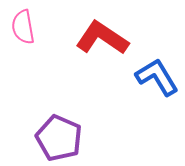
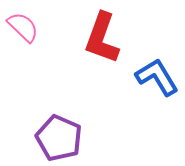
pink semicircle: rotated 144 degrees clockwise
red L-shape: rotated 104 degrees counterclockwise
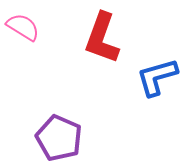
pink semicircle: rotated 12 degrees counterclockwise
blue L-shape: rotated 75 degrees counterclockwise
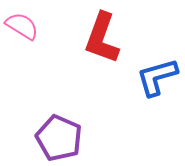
pink semicircle: moved 1 px left, 1 px up
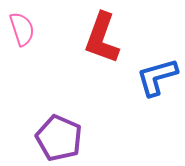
pink semicircle: moved 3 px down; rotated 40 degrees clockwise
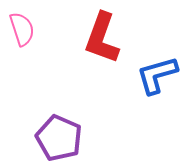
blue L-shape: moved 2 px up
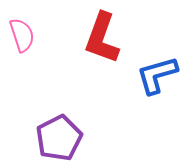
pink semicircle: moved 6 px down
purple pentagon: rotated 21 degrees clockwise
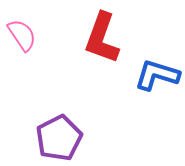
pink semicircle: rotated 16 degrees counterclockwise
blue L-shape: rotated 33 degrees clockwise
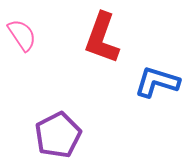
blue L-shape: moved 7 px down
purple pentagon: moved 1 px left, 3 px up
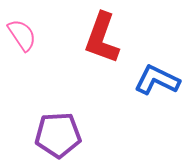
blue L-shape: moved 2 px up; rotated 9 degrees clockwise
purple pentagon: rotated 24 degrees clockwise
